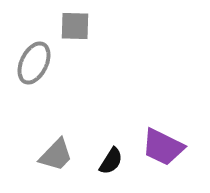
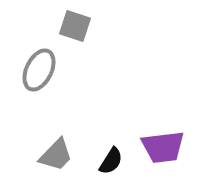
gray square: rotated 16 degrees clockwise
gray ellipse: moved 5 px right, 7 px down
purple trapezoid: rotated 33 degrees counterclockwise
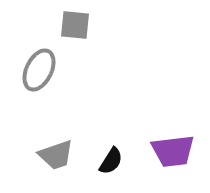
gray square: moved 1 px up; rotated 12 degrees counterclockwise
purple trapezoid: moved 10 px right, 4 px down
gray trapezoid: rotated 27 degrees clockwise
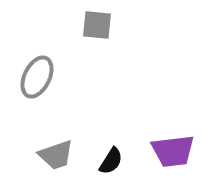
gray square: moved 22 px right
gray ellipse: moved 2 px left, 7 px down
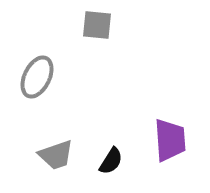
purple trapezoid: moved 3 px left, 11 px up; rotated 87 degrees counterclockwise
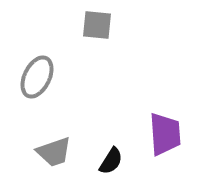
purple trapezoid: moved 5 px left, 6 px up
gray trapezoid: moved 2 px left, 3 px up
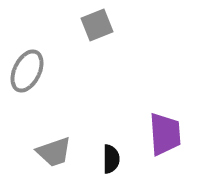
gray square: rotated 28 degrees counterclockwise
gray ellipse: moved 10 px left, 6 px up
black semicircle: moved 2 px up; rotated 32 degrees counterclockwise
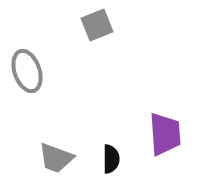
gray ellipse: rotated 45 degrees counterclockwise
gray trapezoid: moved 2 px right, 6 px down; rotated 39 degrees clockwise
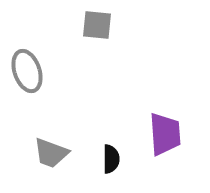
gray square: rotated 28 degrees clockwise
gray trapezoid: moved 5 px left, 5 px up
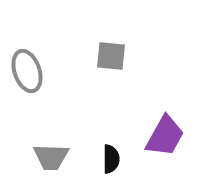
gray square: moved 14 px right, 31 px down
purple trapezoid: moved 2 px down; rotated 33 degrees clockwise
gray trapezoid: moved 4 px down; rotated 18 degrees counterclockwise
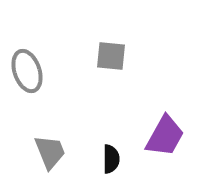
gray trapezoid: moved 1 px left, 5 px up; rotated 114 degrees counterclockwise
